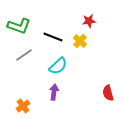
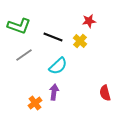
red semicircle: moved 3 px left
orange cross: moved 12 px right, 3 px up
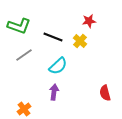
orange cross: moved 11 px left, 6 px down
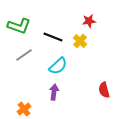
red semicircle: moved 1 px left, 3 px up
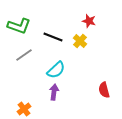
red star: rotated 24 degrees clockwise
cyan semicircle: moved 2 px left, 4 px down
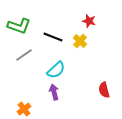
purple arrow: rotated 21 degrees counterclockwise
